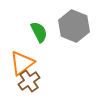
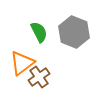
gray hexagon: moved 6 px down
brown cross: moved 10 px right, 4 px up
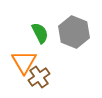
green semicircle: moved 1 px right, 1 px down
orange triangle: moved 2 px right, 1 px up; rotated 24 degrees counterclockwise
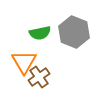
green semicircle: rotated 105 degrees clockwise
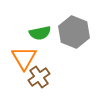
orange triangle: moved 4 px up
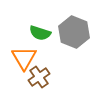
green semicircle: rotated 30 degrees clockwise
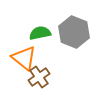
green semicircle: rotated 150 degrees clockwise
orange triangle: rotated 20 degrees counterclockwise
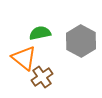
gray hexagon: moved 7 px right, 9 px down; rotated 8 degrees clockwise
brown cross: moved 3 px right
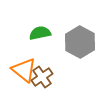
gray hexagon: moved 1 px left, 1 px down
orange triangle: moved 12 px down
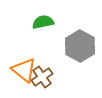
green semicircle: moved 3 px right, 11 px up
gray hexagon: moved 4 px down
